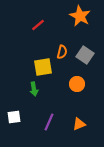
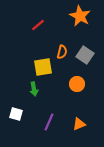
white square: moved 2 px right, 3 px up; rotated 24 degrees clockwise
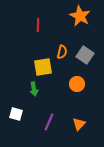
red line: rotated 48 degrees counterclockwise
orange triangle: rotated 24 degrees counterclockwise
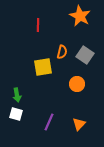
green arrow: moved 17 px left, 6 px down
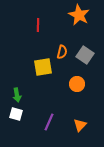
orange star: moved 1 px left, 1 px up
orange triangle: moved 1 px right, 1 px down
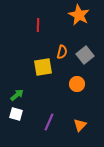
gray square: rotated 18 degrees clockwise
green arrow: rotated 120 degrees counterclockwise
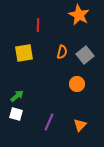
yellow square: moved 19 px left, 14 px up
green arrow: moved 1 px down
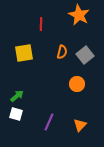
red line: moved 3 px right, 1 px up
